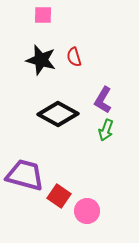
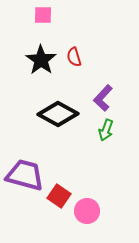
black star: rotated 20 degrees clockwise
purple L-shape: moved 2 px up; rotated 12 degrees clockwise
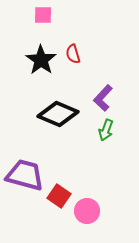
red semicircle: moved 1 px left, 3 px up
black diamond: rotated 6 degrees counterclockwise
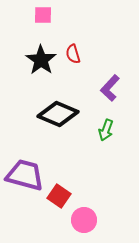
purple L-shape: moved 7 px right, 10 px up
pink circle: moved 3 px left, 9 px down
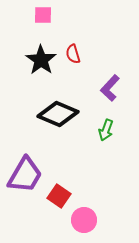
purple trapezoid: rotated 105 degrees clockwise
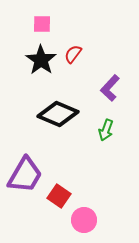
pink square: moved 1 px left, 9 px down
red semicircle: rotated 54 degrees clockwise
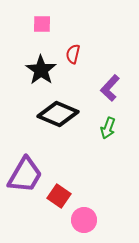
red semicircle: rotated 24 degrees counterclockwise
black star: moved 10 px down
green arrow: moved 2 px right, 2 px up
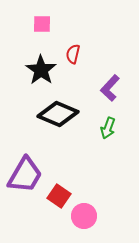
pink circle: moved 4 px up
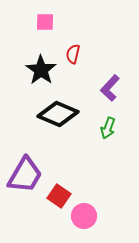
pink square: moved 3 px right, 2 px up
